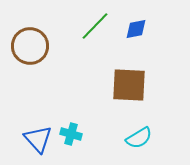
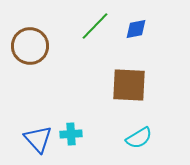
cyan cross: rotated 20 degrees counterclockwise
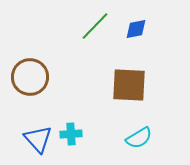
brown circle: moved 31 px down
